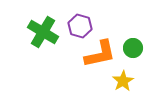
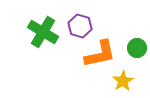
green circle: moved 4 px right
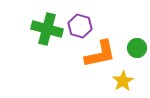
green cross: moved 4 px right, 3 px up; rotated 16 degrees counterclockwise
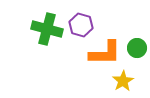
purple hexagon: moved 1 px right, 1 px up
orange L-shape: moved 5 px right, 1 px up; rotated 12 degrees clockwise
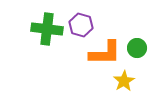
green cross: rotated 8 degrees counterclockwise
yellow star: moved 1 px right
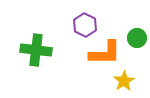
purple hexagon: moved 4 px right; rotated 10 degrees clockwise
green cross: moved 11 px left, 21 px down
green circle: moved 10 px up
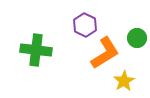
orange L-shape: rotated 32 degrees counterclockwise
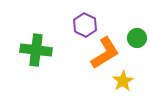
yellow star: moved 1 px left
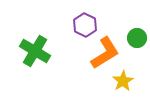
green cross: moved 1 px left, 1 px down; rotated 24 degrees clockwise
